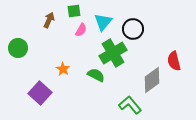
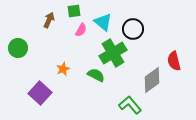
cyan triangle: rotated 30 degrees counterclockwise
orange star: rotated 16 degrees clockwise
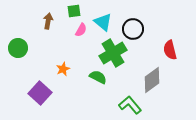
brown arrow: moved 1 px left, 1 px down; rotated 14 degrees counterclockwise
red semicircle: moved 4 px left, 11 px up
green semicircle: moved 2 px right, 2 px down
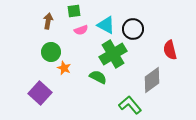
cyan triangle: moved 3 px right, 3 px down; rotated 12 degrees counterclockwise
pink semicircle: rotated 40 degrees clockwise
green circle: moved 33 px right, 4 px down
green cross: moved 1 px down
orange star: moved 1 px right, 1 px up; rotated 24 degrees counterclockwise
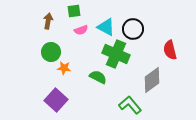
cyan triangle: moved 2 px down
green cross: moved 3 px right; rotated 36 degrees counterclockwise
orange star: rotated 16 degrees counterclockwise
purple square: moved 16 px right, 7 px down
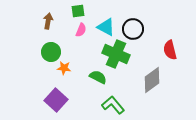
green square: moved 4 px right
pink semicircle: rotated 48 degrees counterclockwise
green L-shape: moved 17 px left
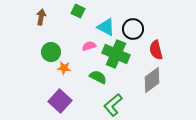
green square: rotated 32 degrees clockwise
brown arrow: moved 7 px left, 4 px up
pink semicircle: moved 8 px right, 16 px down; rotated 128 degrees counterclockwise
red semicircle: moved 14 px left
purple square: moved 4 px right, 1 px down
green L-shape: rotated 90 degrees counterclockwise
